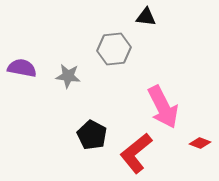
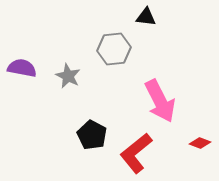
gray star: rotated 20 degrees clockwise
pink arrow: moved 3 px left, 6 px up
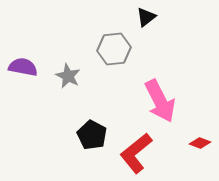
black triangle: rotated 45 degrees counterclockwise
purple semicircle: moved 1 px right, 1 px up
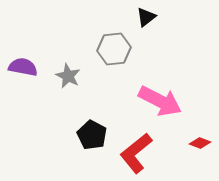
pink arrow: rotated 36 degrees counterclockwise
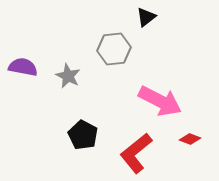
black pentagon: moved 9 px left
red diamond: moved 10 px left, 4 px up
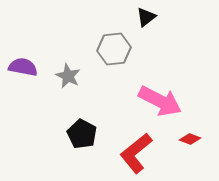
black pentagon: moved 1 px left, 1 px up
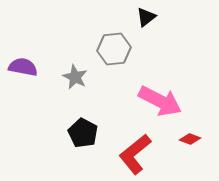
gray star: moved 7 px right, 1 px down
black pentagon: moved 1 px right, 1 px up
red L-shape: moved 1 px left, 1 px down
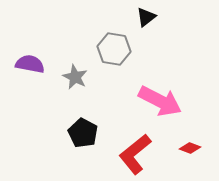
gray hexagon: rotated 16 degrees clockwise
purple semicircle: moved 7 px right, 3 px up
red diamond: moved 9 px down
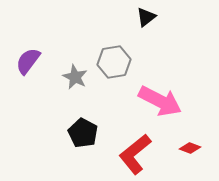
gray hexagon: moved 13 px down; rotated 20 degrees counterclockwise
purple semicircle: moved 2 px left, 3 px up; rotated 64 degrees counterclockwise
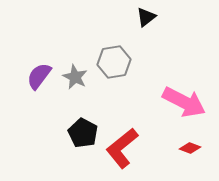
purple semicircle: moved 11 px right, 15 px down
pink arrow: moved 24 px right, 1 px down
red L-shape: moved 13 px left, 6 px up
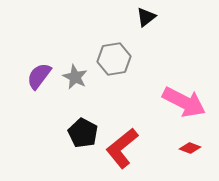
gray hexagon: moved 3 px up
